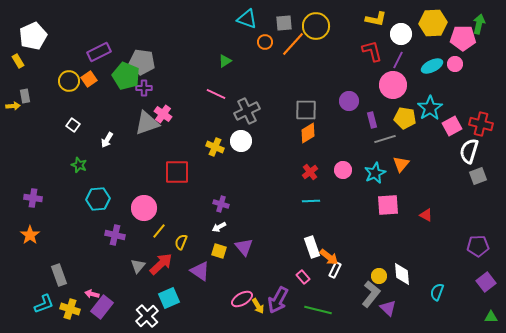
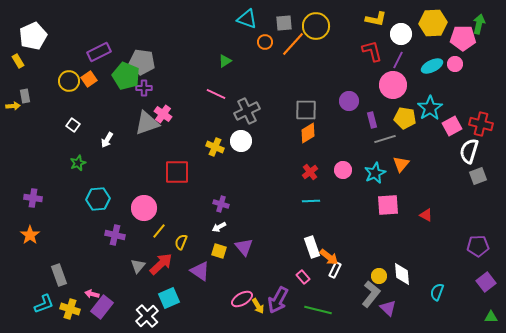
green star at (79, 165): moved 1 px left, 2 px up; rotated 28 degrees clockwise
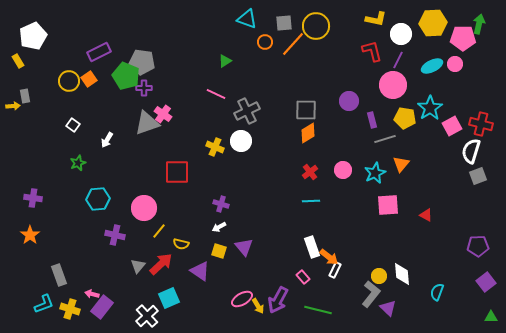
white semicircle at (469, 151): moved 2 px right
yellow semicircle at (181, 242): moved 2 px down; rotated 98 degrees counterclockwise
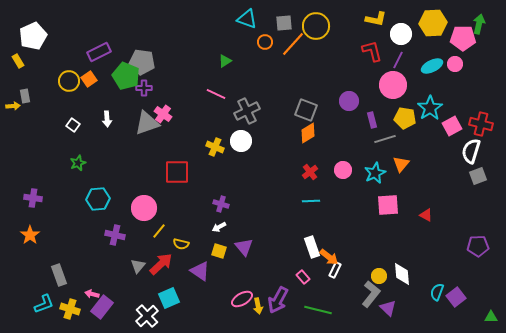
gray square at (306, 110): rotated 20 degrees clockwise
white arrow at (107, 140): moved 21 px up; rotated 35 degrees counterclockwise
purple square at (486, 282): moved 30 px left, 15 px down
yellow arrow at (258, 306): rotated 21 degrees clockwise
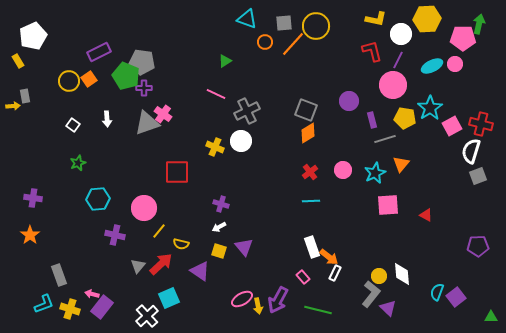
yellow hexagon at (433, 23): moved 6 px left, 4 px up
white rectangle at (335, 270): moved 3 px down
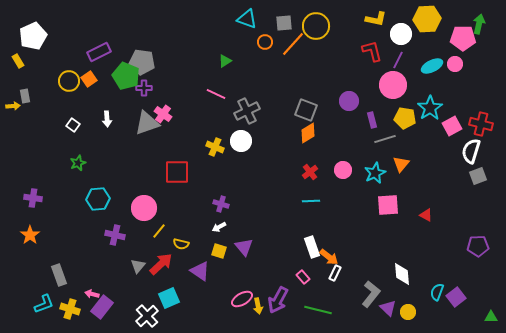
yellow circle at (379, 276): moved 29 px right, 36 px down
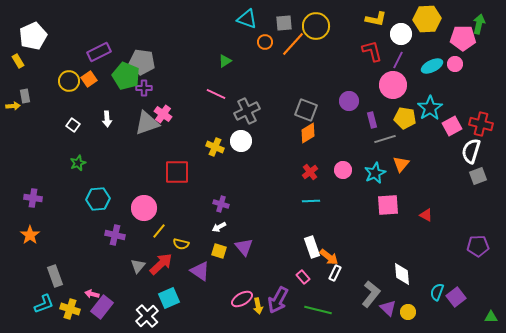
gray rectangle at (59, 275): moved 4 px left, 1 px down
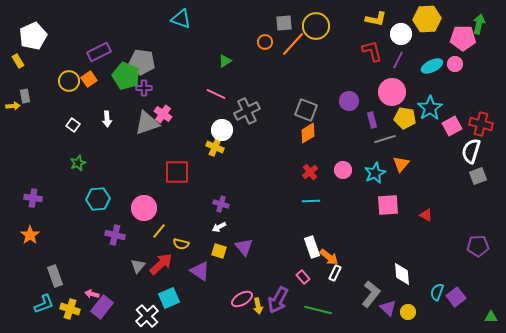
cyan triangle at (247, 19): moved 66 px left
pink circle at (393, 85): moved 1 px left, 7 px down
white circle at (241, 141): moved 19 px left, 11 px up
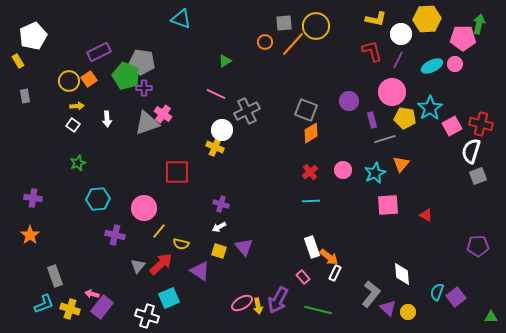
yellow arrow at (13, 106): moved 64 px right
orange diamond at (308, 133): moved 3 px right
pink ellipse at (242, 299): moved 4 px down
white cross at (147, 316): rotated 30 degrees counterclockwise
